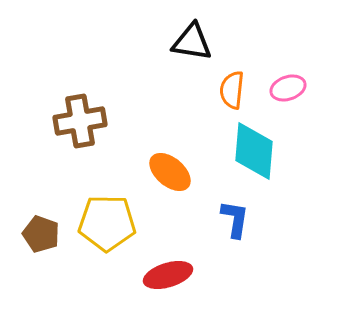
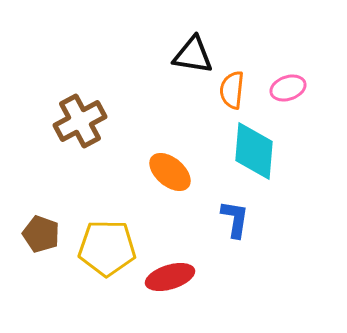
black triangle: moved 1 px right, 13 px down
brown cross: rotated 18 degrees counterclockwise
yellow pentagon: moved 25 px down
red ellipse: moved 2 px right, 2 px down
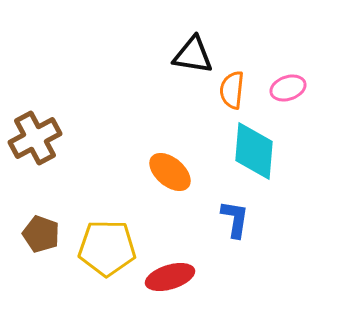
brown cross: moved 45 px left, 17 px down
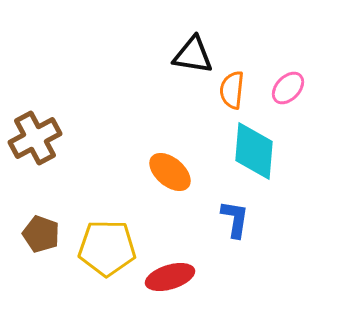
pink ellipse: rotated 28 degrees counterclockwise
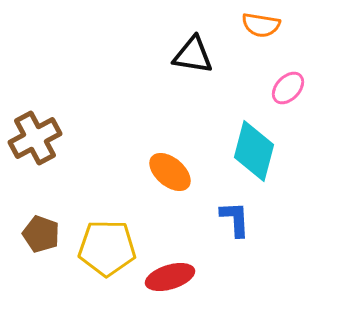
orange semicircle: moved 29 px right, 65 px up; rotated 87 degrees counterclockwise
cyan diamond: rotated 10 degrees clockwise
blue L-shape: rotated 12 degrees counterclockwise
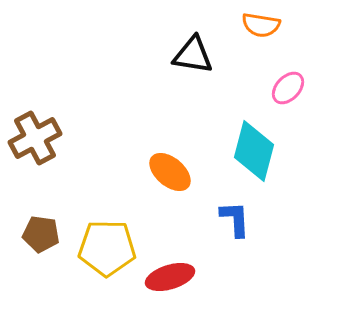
brown pentagon: rotated 12 degrees counterclockwise
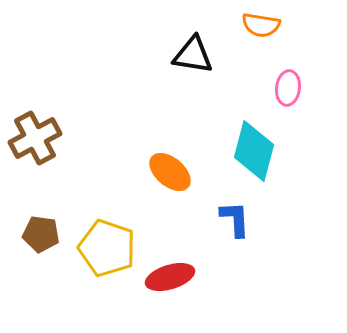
pink ellipse: rotated 36 degrees counterclockwise
yellow pentagon: rotated 18 degrees clockwise
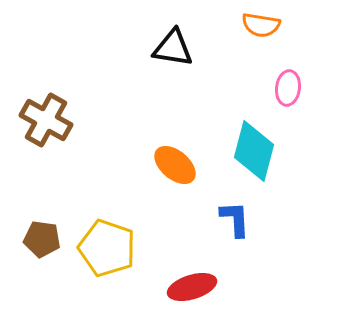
black triangle: moved 20 px left, 7 px up
brown cross: moved 11 px right, 18 px up; rotated 33 degrees counterclockwise
orange ellipse: moved 5 px right, 7 px up
brown pentagon: moved 1 px right, 5 px down
red ellipse: moved 22 px right, 10 px down
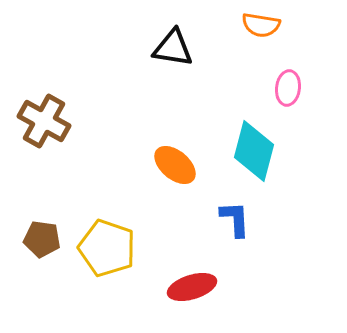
brown cross: moved 2 px left, 1 px down
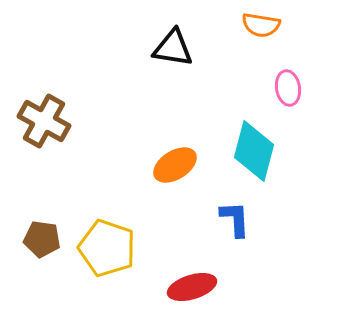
pink ellipse: rotated 16 degrees counterclockwise
orange ellipse: rotated 72 degrees counterclockwise
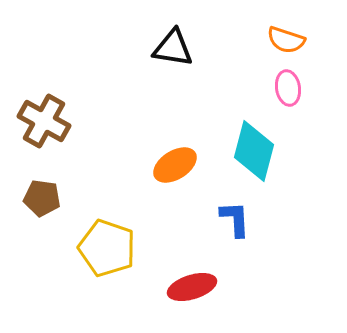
orange semicircle: moved 25 px right, 15 px down; rotated 9 degrees clockwise
brown pentagon: moved 41 px up
